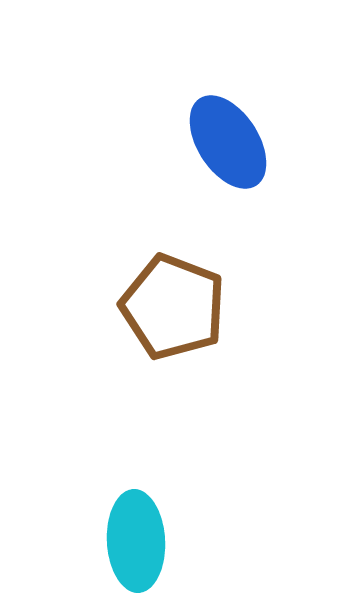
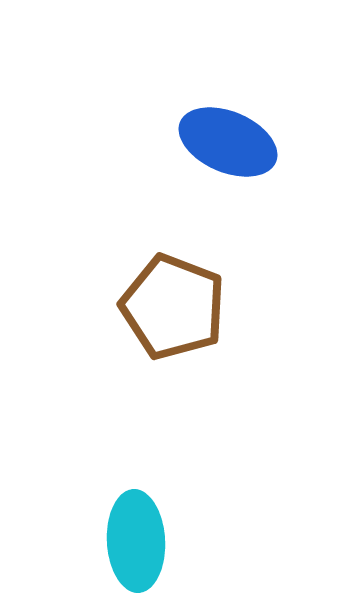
blue ellipse: rotated 34 degrees counterclockwise
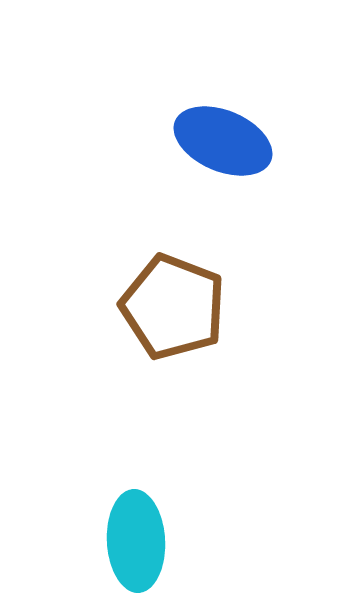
blue ellipse: moved 5 px left, 1 px up
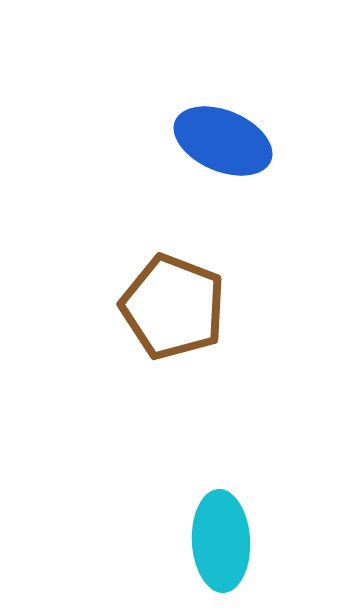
cyan ellipse: moved 85 px right
